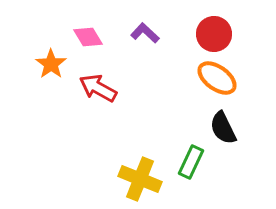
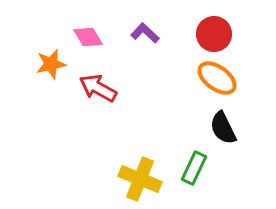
orange star: rotated 24 degrees clockwise
green rectangle: moved 3 px right, 6 px down
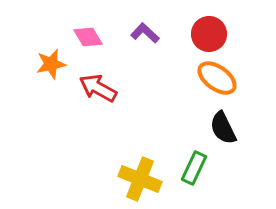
red circle: moved 5 px left
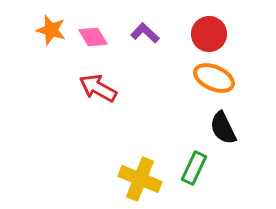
pink diamond: moved 5 px right
orange star: moved 34 px up; rotated 28 degrees clockwise
orange ellipse: moved 3 px left; rotated 12 degrees counterclockwise
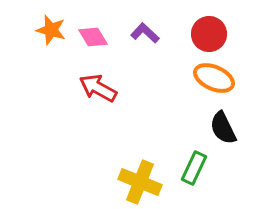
yellow cross: moved 3 px down
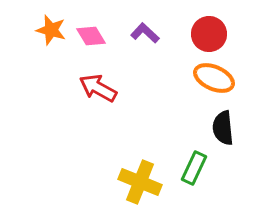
pink diamond: moved 2 px left, 1 px up
black semicircle: rotated 20 degrees clockwise
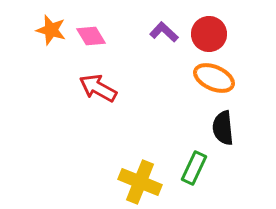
purple L-shape: moved 19 px right, 1 px up
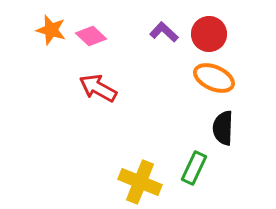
pink diamond: rotated 16 degrees counterclockwise
black semicircle: rotated 8 degrees clockwise
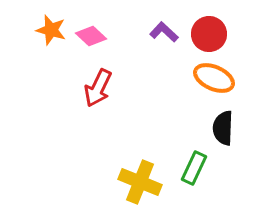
red arrow: rotated 93 degrees counterclockwise
